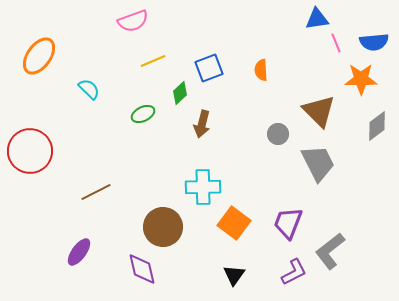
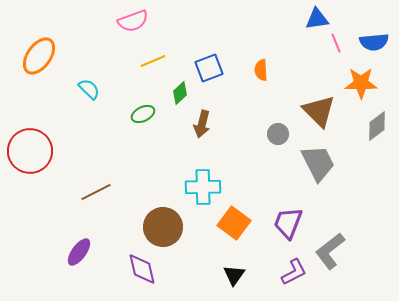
orange star: moved 4 px down
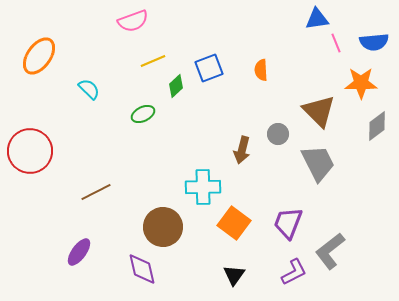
green diamond: moved 4 px left, 7 px up
brown arrow: moved 40 px right, 26 px down
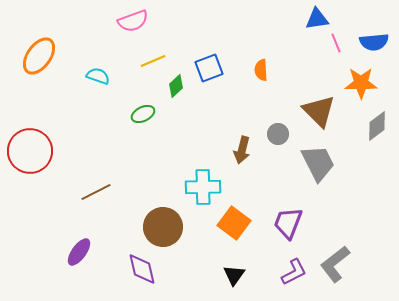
cyan semicircle: moved 9 px right, 13 px up; rotated 25 degrees counterclockwise
gray L-shape: moved 5 px right, 13 px down
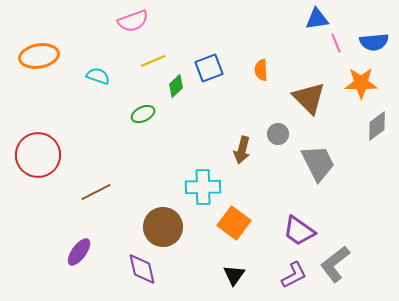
orange ellipse: rotated 45 degrees clockwise
brown triangle: moved 10 px left, 13 px up
red circle: moved 8 px right, 4 px down
purple trapezoid: moved 11 px right, 8 px down; rotated 76 degrees counterclockwise
purple L-shape: moved 3 px down
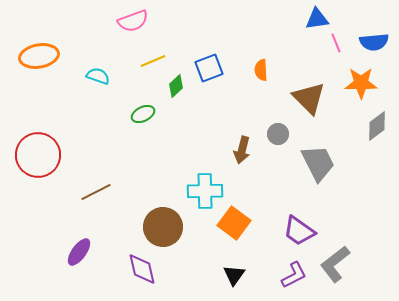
cyan cross: moved 2 px right, 4 px down
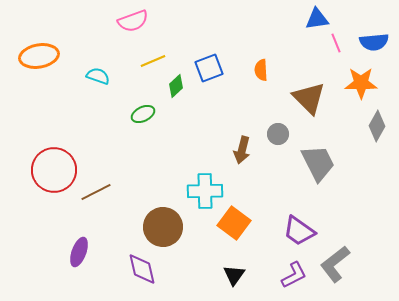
gray diamond: rotated 24 degrees counterclockwise
red circle: moved 16 px right, 15 px down
purple ellipse: rotated 16 degrees counterclockwise
